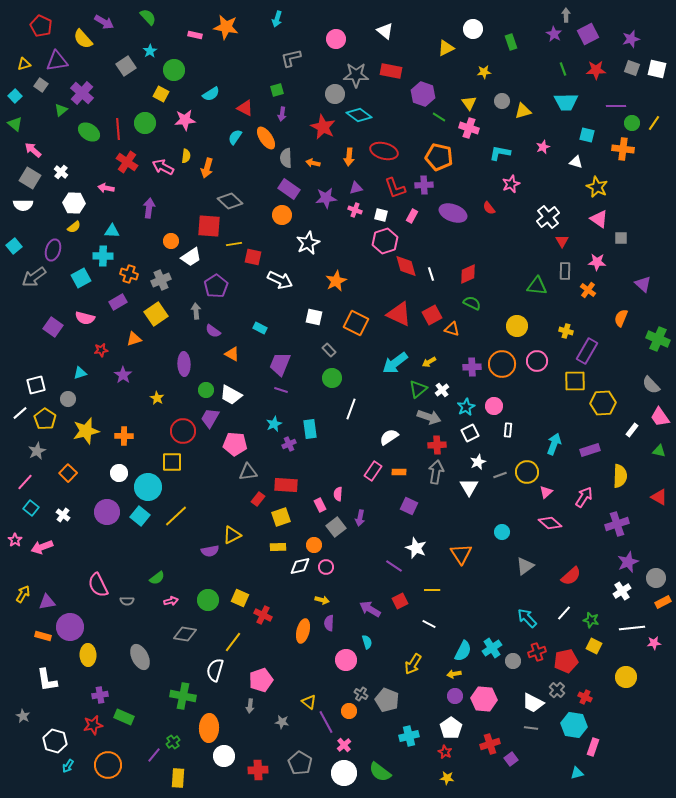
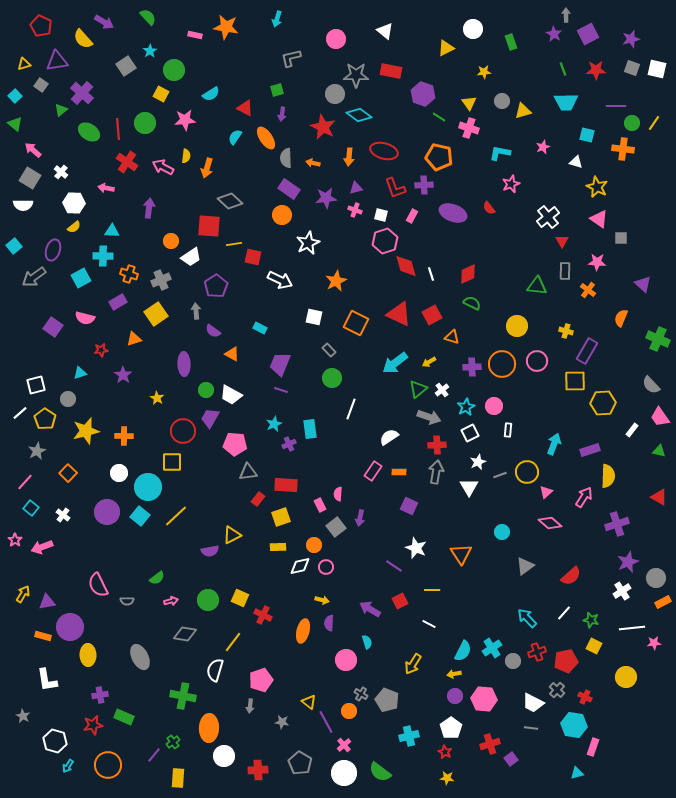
orange triangle at (452, 329): moved 8 px down
yellow semicircle at (620, 476): moved 12 px left
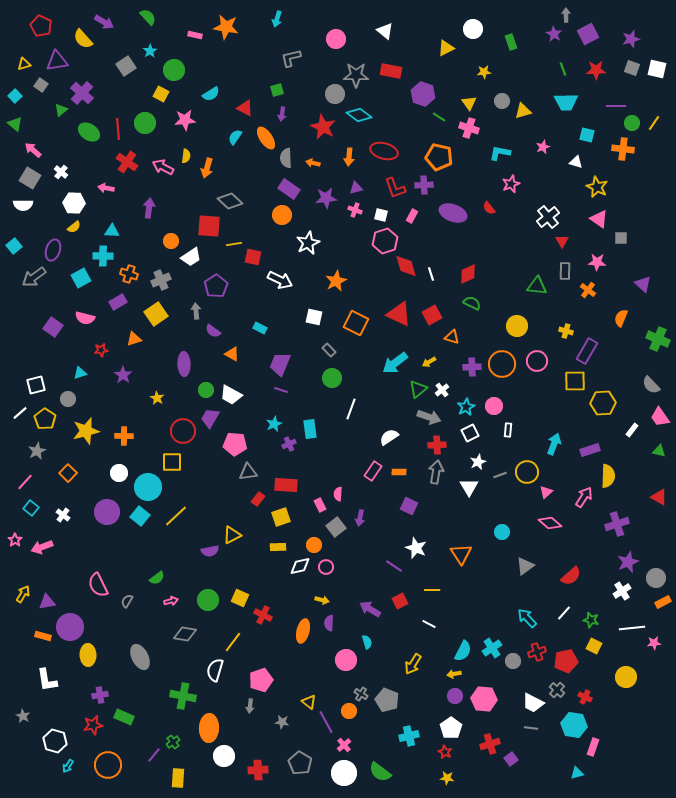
gray semicircle at (127, 601): rotated 120 degrees clockwise
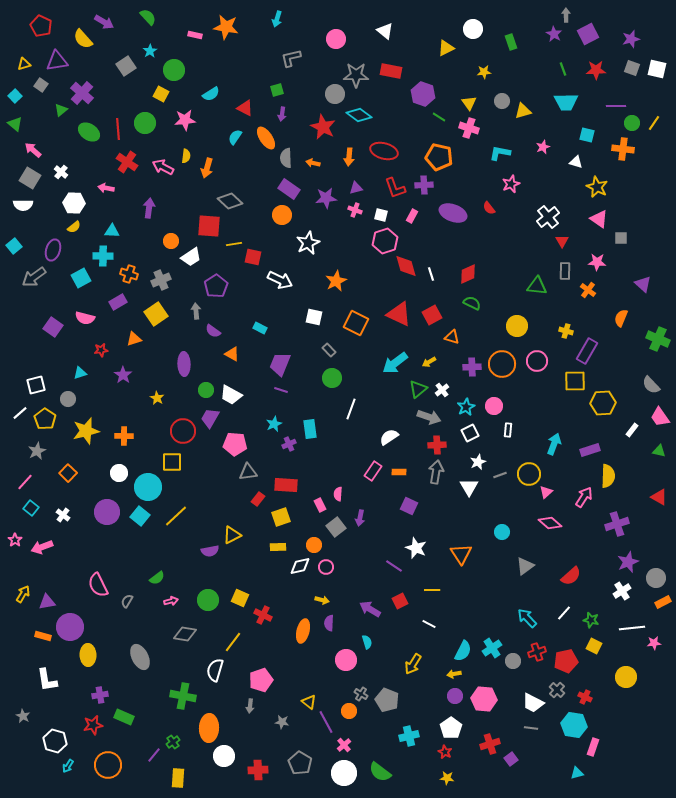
yellow circle at (527, 472): moved 2 px right, 2 px down
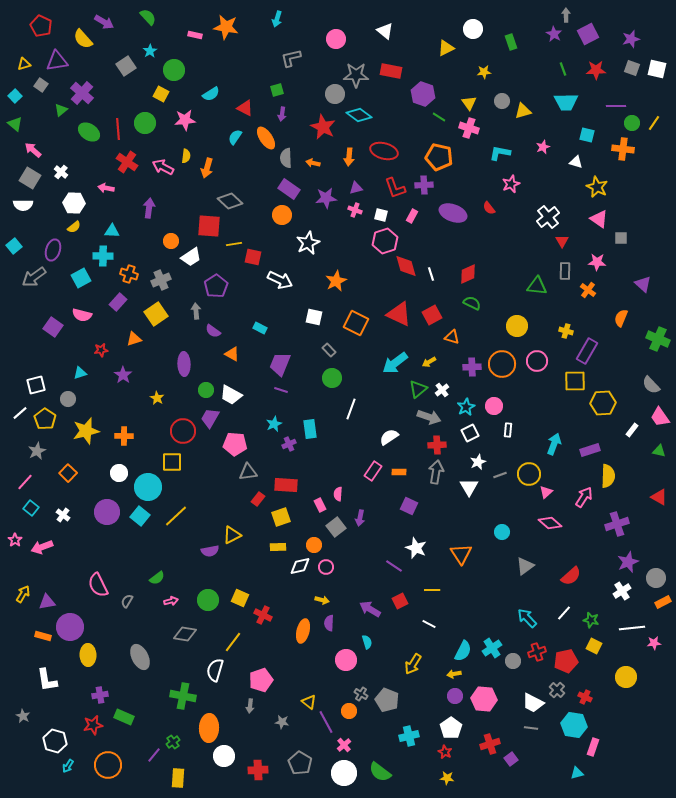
purple rectangle at (118, 302): rotated 18 degrees counterclockwise
pink semicircle at (85, 318): moved 3 px left, 3 px up
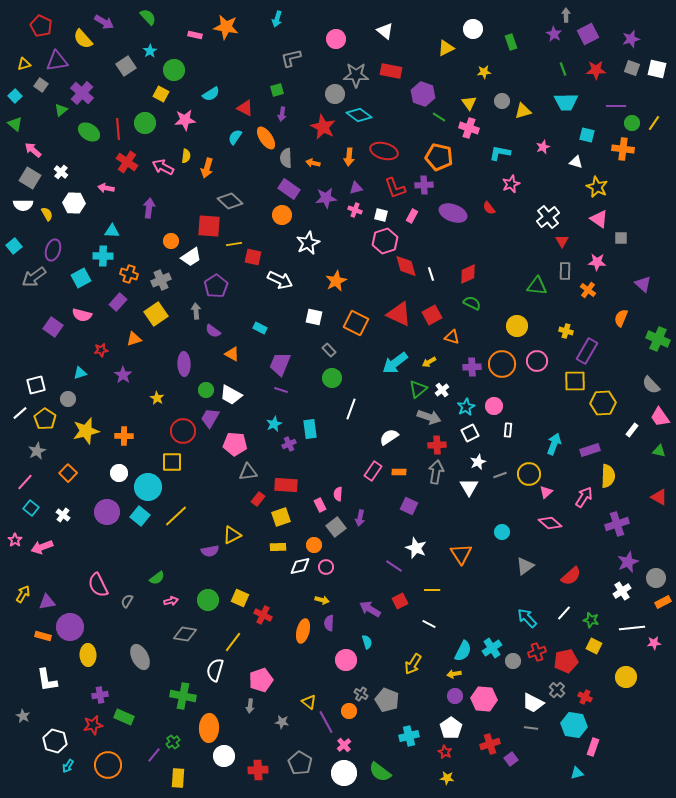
yellow semicircle at (74, 227): moved 27 px left, 13 px up; rotated 80 degrees counterclockwise
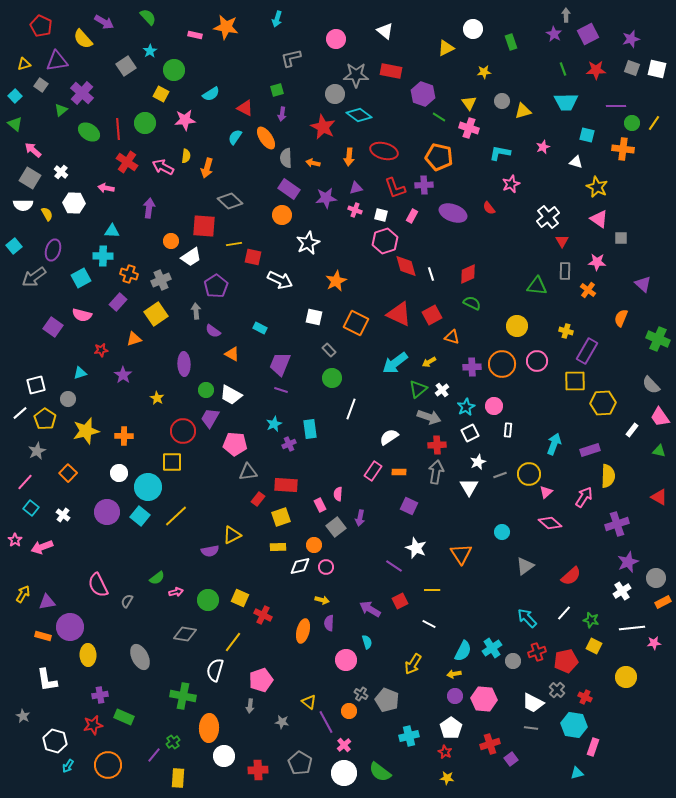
red square at (209, 226): moved 5 px left
pink arrow at (171, 601): moved 5 px right, 9 px up
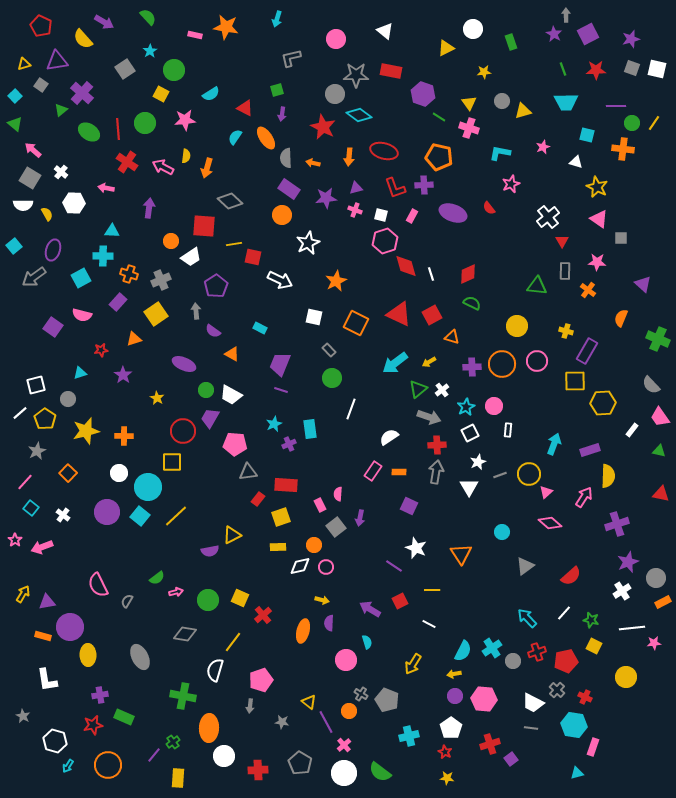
gray square at (126, 66): moved 1 px left, 3 px down
purple ellipse at (184, 364): rotated 65 degrees counterclockwise
red triangle at (659, 497): moved 2 px right, 3 px up; rotated 18 degrees counterclockwise
red cross at (263, 615): rotated 24 degrees clockwise
